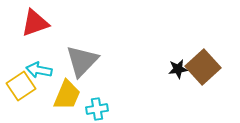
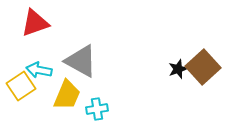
gray triangle: moved 1 px left; rotated 45 degrees counterclockwise
black star: rotated 12 degrees counterclockwise
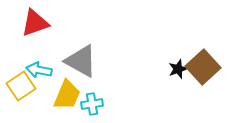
cyan cross: moved 5 px left, 5 px up
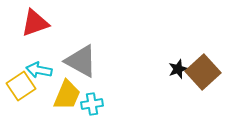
brown square: moved 5 px down
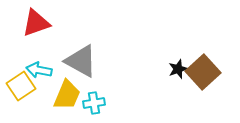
red triangle: moved 1 px right
cyan cross: moved 2 px right, 1 px up
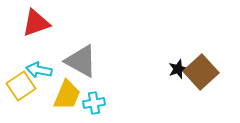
brown square: moved 2 px left
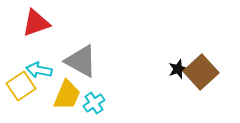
cyan cross: rotated 25 degrees counterclockwise
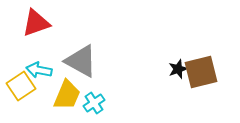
brown square: rotated 28 degrees clockwise
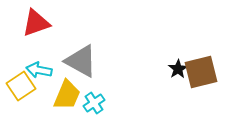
black star: rotated 12 degrees counterclockwise
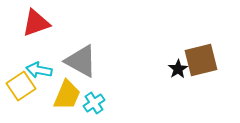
brown square: moved 12 px up
